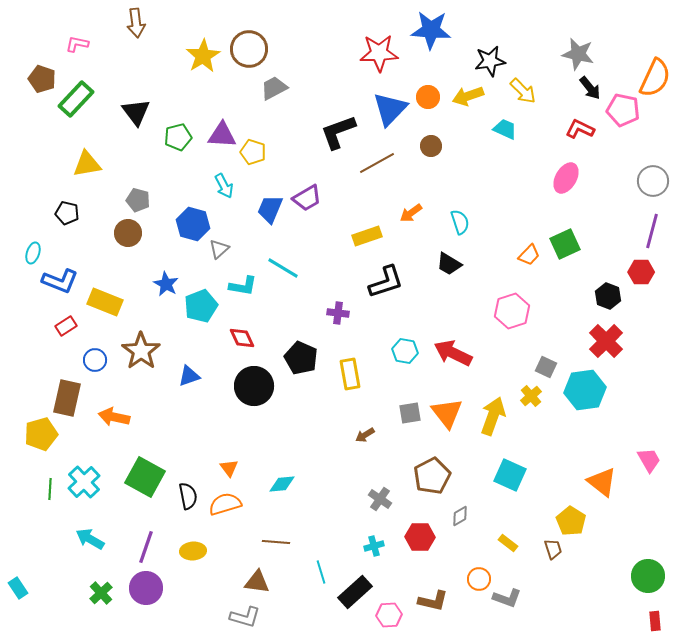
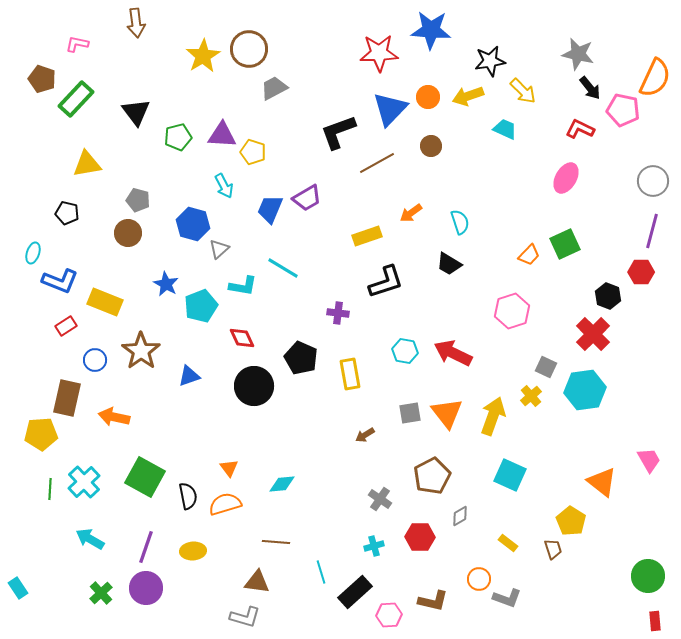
red cross at (606, 341): moved 13 px left, 7 px up
yellow pentagon at (41, 434): rotated 12 degrees clockwise
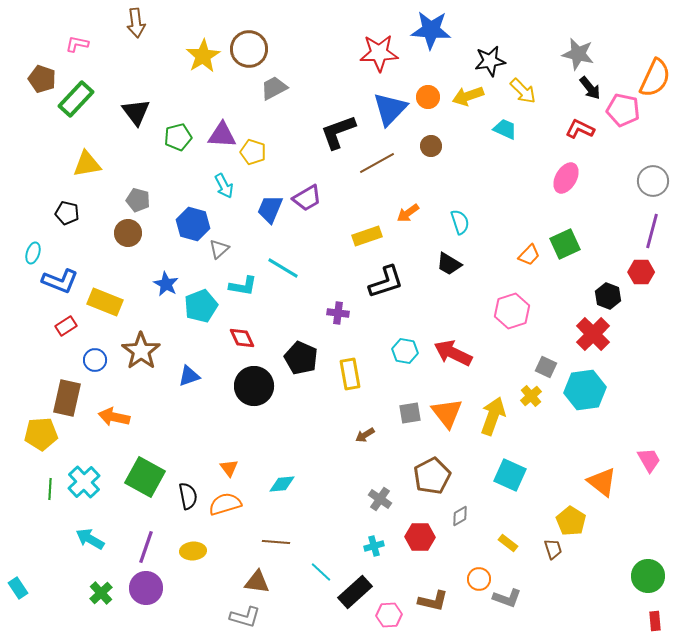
orange arrow at (411, 213): moved 3 px left
cyan line at (321, 572): rotated 30 degrees counterclockwise
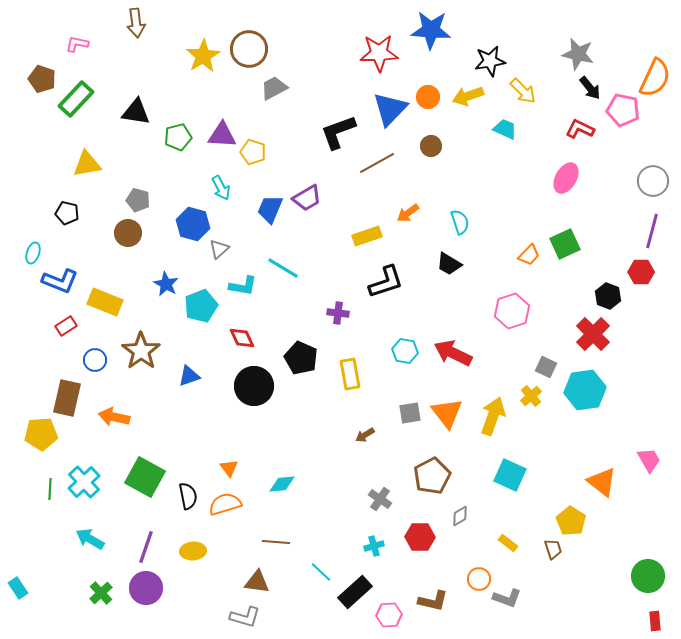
black triangle at (136, 112): rotated 44 degrees counterclockwise
cyan arrow at (224, 186): moved 3 px left, 2 px down
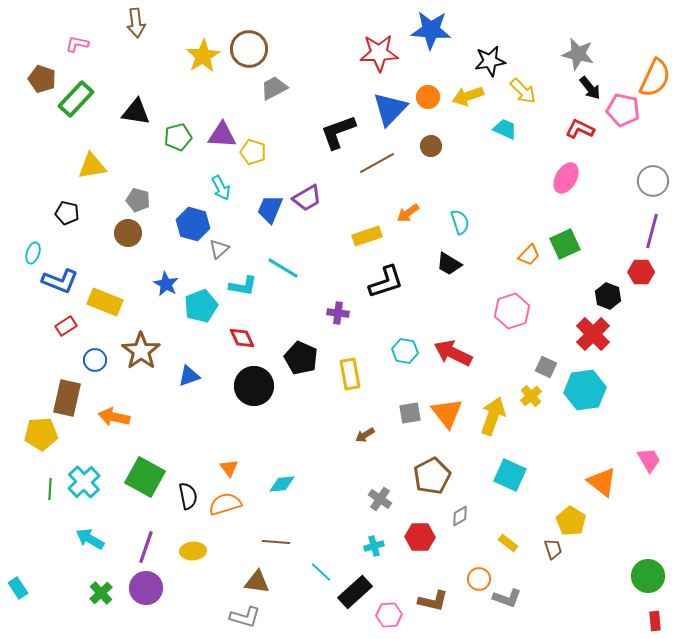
yellow triangle at (87, 164): moved 5 px right, 2 px down
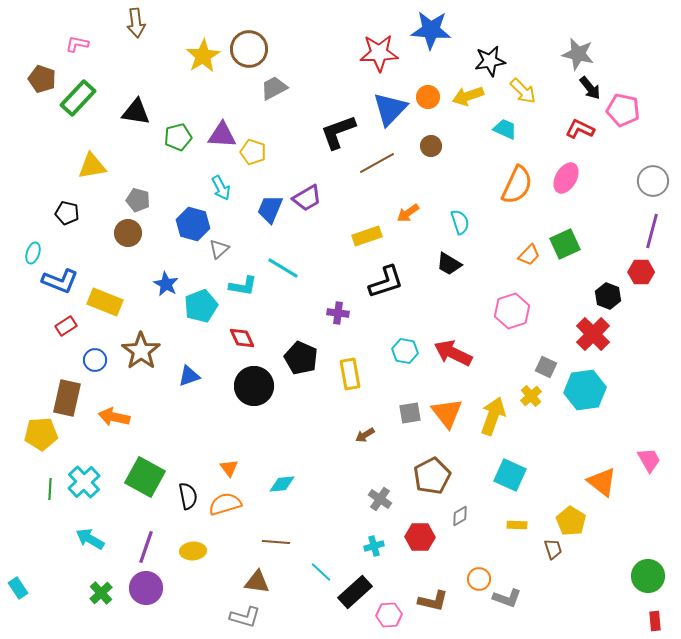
orange semicircle at (655, 78): moved 138 px left, 107 px down
green rectangle at (76, 99): moved 2 px right, 1 px up
yellow rectangle at (508, 543): moved 9 px right, 18 px up; rotated 36 degrees counterclockwise
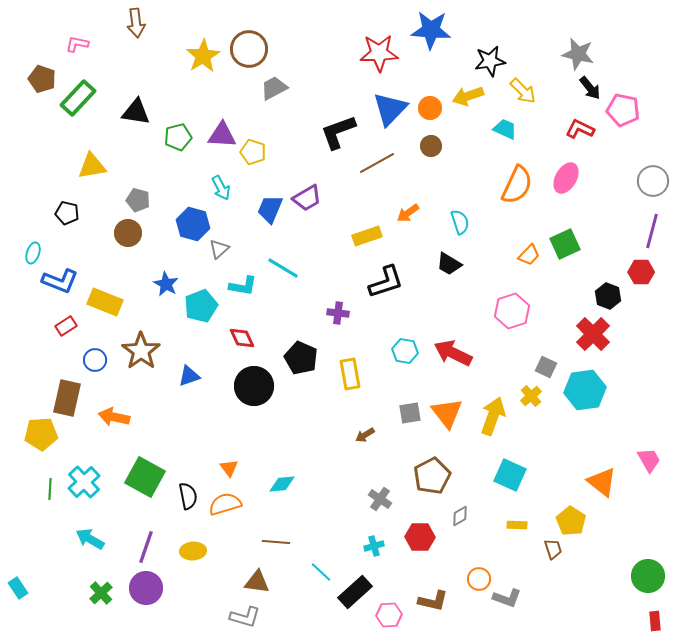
orange circle at (428, 97): moved 2 px right, 11 px down
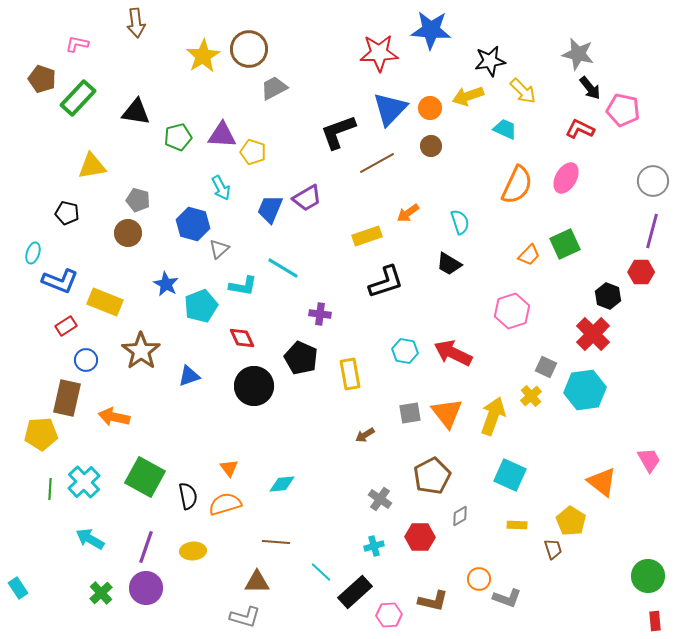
purple cross at (338, 313): moved 18 px left, 1 px down
blue circle at (95, 360): moved 9 px left
brown triangle at (257, 582): rotated 8 degrees counterclockwise
